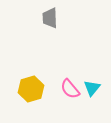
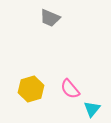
gray trapezoid: rotated 65 degrees counterclockwise
cyan triangle: moved 21 px down
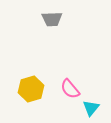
gray trapezoid: moved 2 px right, 1 px down; rotated 25 degrees counterclockwise
cyan triangle: moved 1 px left, 1 px up
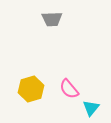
pink semicircle: moved 1 px left
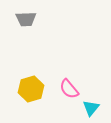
gray trapezoid: moved 26 px left
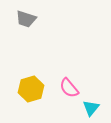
gray trapezoid: rotated 20 degrees clockwise
pink semicircle: moved 1 px up
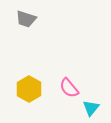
yellow hexagon: moved 2 px left; rotated 15 degrees counterclockwise
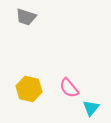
gray trapezoid: moved 2 px up
yellow hexagon: rotated 15 degrees counterclockwise
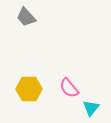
gray trapezoid: rotated 30 degrees clockwise
yellow hexagon: rotated 15 degrees counterclockwise
